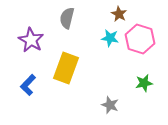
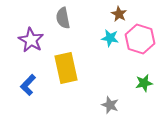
gray semicircle: moved 4 px left; rotated 25 degrees counterclockwise
yellow rectangle: rotated 32 degrees counterclockwise
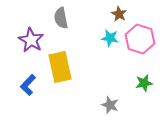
gray semicircle: moved 2 px left
yellow rectangle: moved 6 px left, 1 px up
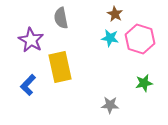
brown star: moved 4 px left
gray star: rotated 18 degrees counterclockwise
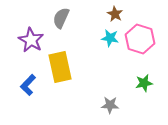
gray semicircle: rotated 35 degrees clockwise
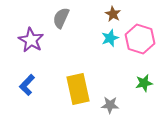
brown star: moved 2 px left
cyan star: rotated 30 degrees counterclockwise
yellow rectangle: moved 18 px right, 22 px down
blue L-shape: moved 1 px left
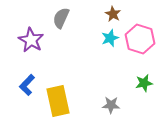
yellow rectangle: moved 20 px left, 12 px down
gray star: moved 1 px right
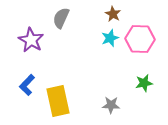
pink hexagon: rotated 16 degrees counterclockwise
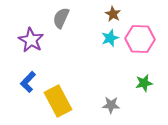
blue L-shape: moved 1 px right, 3 px up
yellow rectangle: rotated 16 degrees counterclockwise
